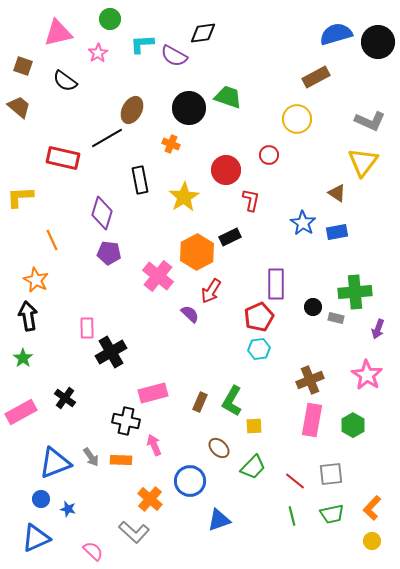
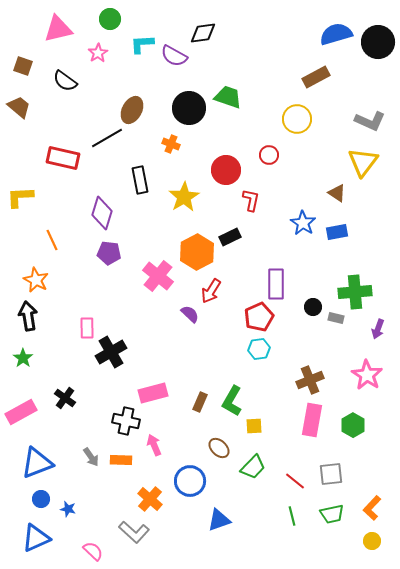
pink triangle at (58, 33): moved 4 px up
blue triangle at (55, 463): moved 18 px left
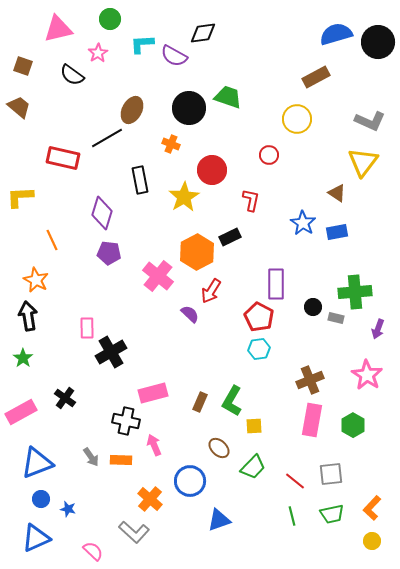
black semicircle at (65, 81): moved 7 px right, 6 px up
red circle at (226, 170): moved 14 px left
red pentagon at (259, 317): rotated 20 degrees counterclockwise
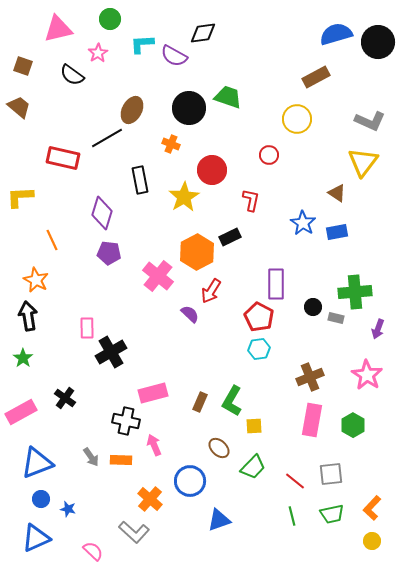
brown cross at (310, 380): moved 3 px up
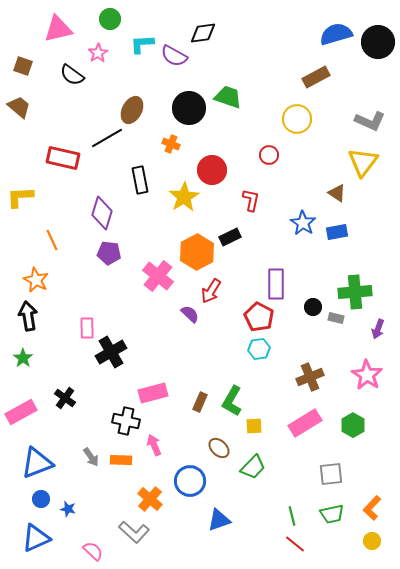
pink rectangle at (312, 420): moved 7 px left, 3 px down; rotated 48 degrees clockwise
red line at (295, 481): moved 63 px down
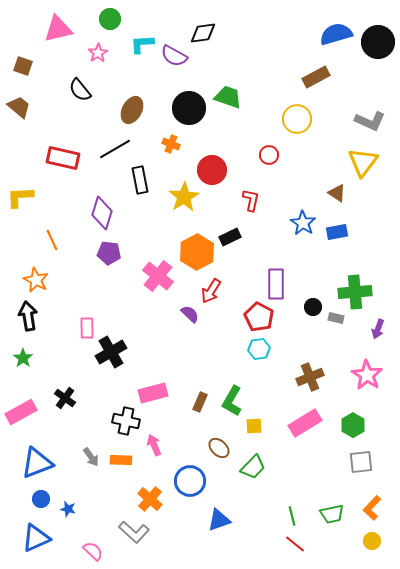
black semicircle at (72, 75): moved 8 px right, 15 px down; rotated 15 degrees clockwise
black line at (107, 138): moved 8 px right, 11 px down
gray square at (331, 474): moved 30 px right, 12 px up
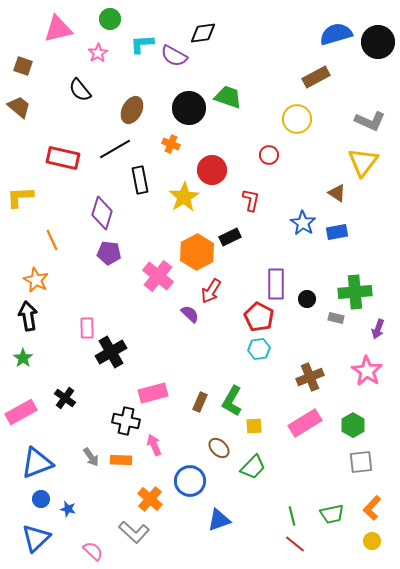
black circle at (313, 307): moved 6 px left, 8 px up
pink star at (367, 375): moved 4 px up
blue triangle at (36, 538): rotated 20 degrees counterclockwise
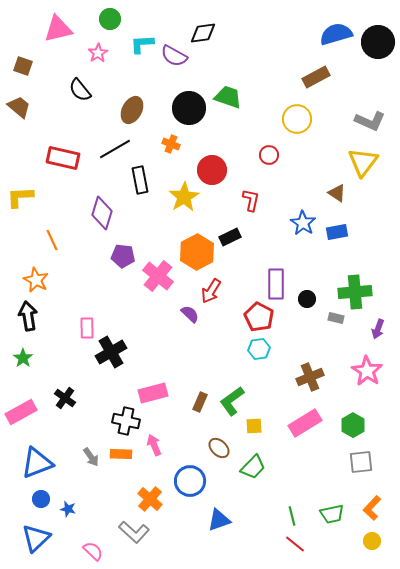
purple pentagon at (109, 253): moved 14 px right, 3 px down
green L-shape at (232, 401): rotated 24 degrees clockwise
orange rectangle at (121, 460): moved 6 px up
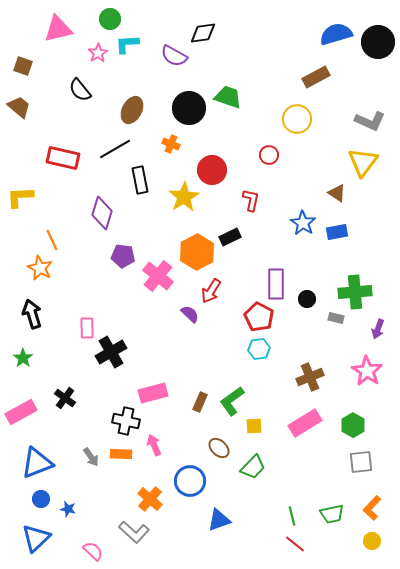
cyan L-shape at (142, 44): moved 15 px left
orange star at (36, 280): moved 4 px right, 12 px up
black arrow at (28, 316): moved 4 px right, 2 px up; rotated 8 degrees counterclockwise
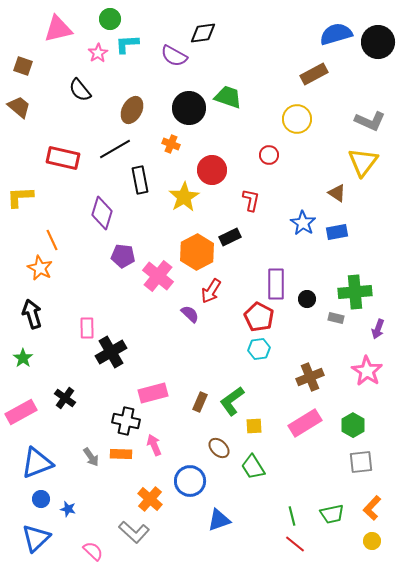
brown rectangle at (316, 77): moved 2 px left, 3 px up
green trapezoid at (253, 467): rotated 104 degrees clockwise
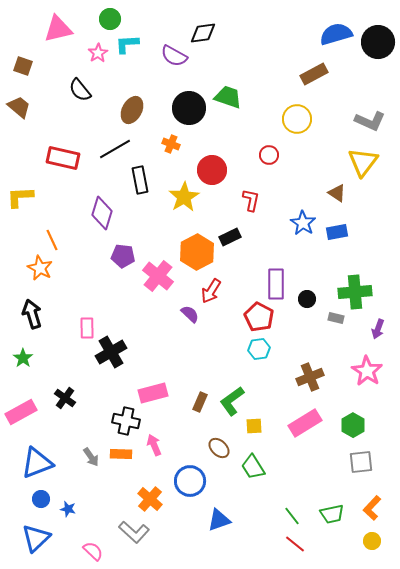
green line at (292, 516): rotated 24 degrees counterclockwise
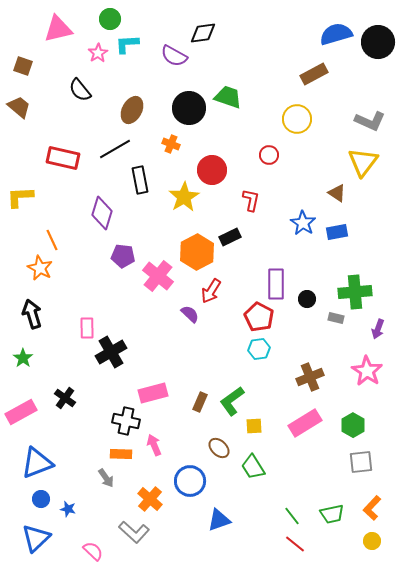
gray arrow at (91, 457): moved 15 px right, 21 px down
